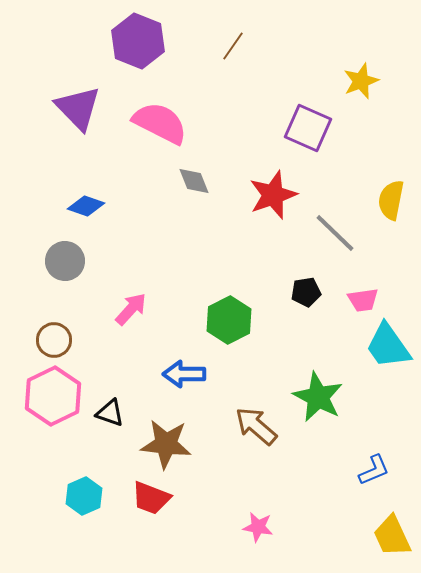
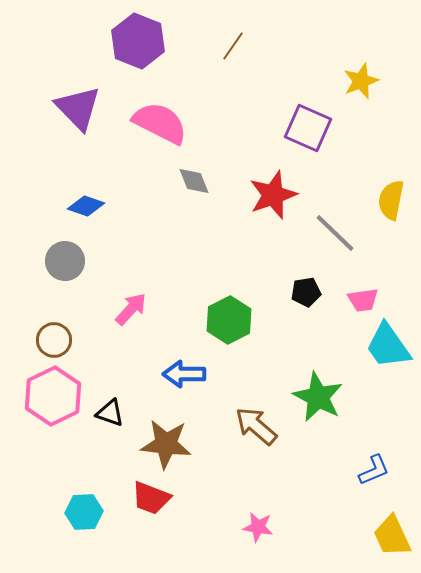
cyan hexagon: moved 16 px down; rotated 21 degrees clockwise
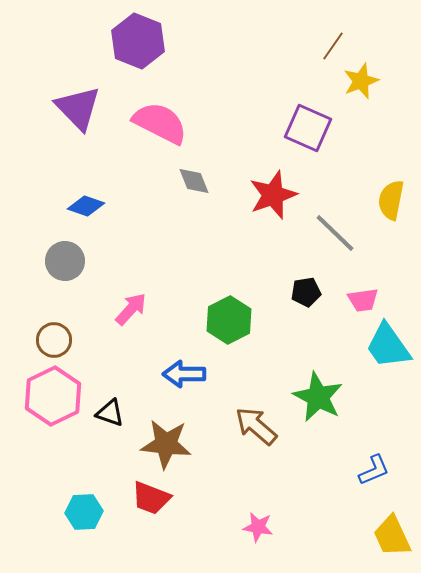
brown line: moved 100 px right
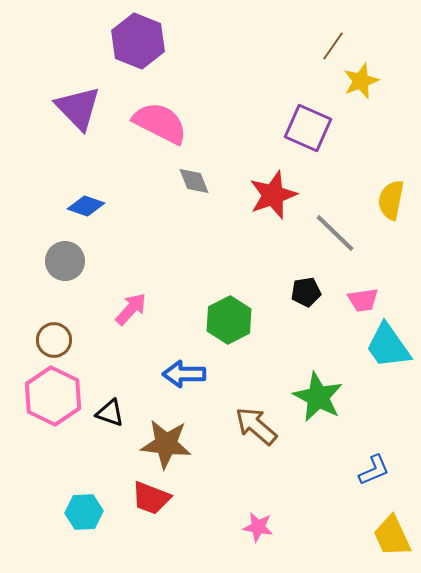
pink hexagon: rotated 8 degrees counterclockwise
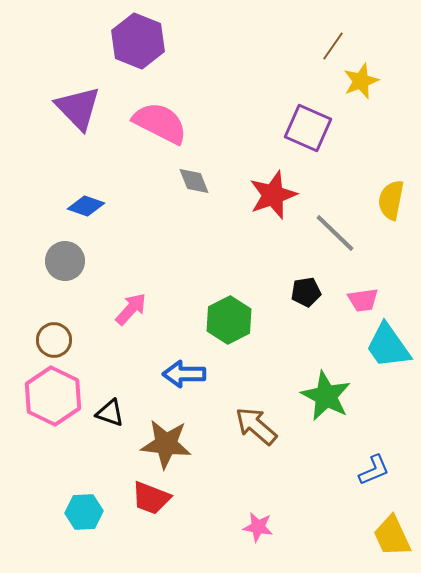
green star: moved 8 px right, 1 px up
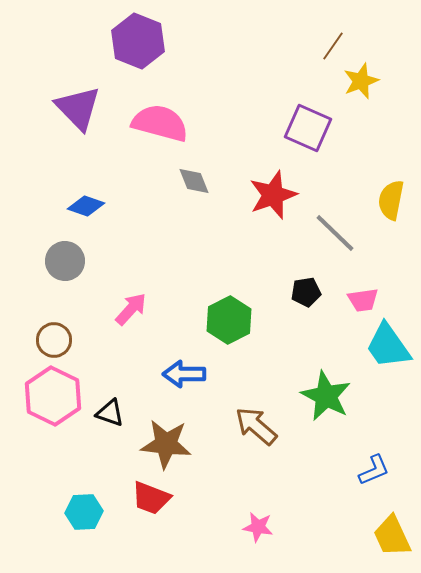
pink semicircle: rotated 12 degrees counterclockwise
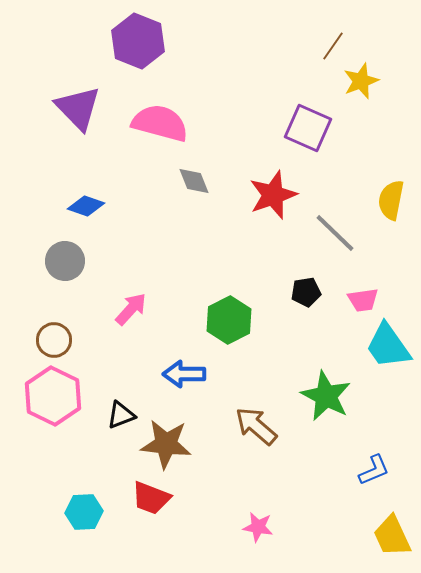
black triangle: moved 11 px right, 2 px down; rotated 40 degrees counterclockwise
